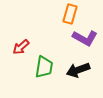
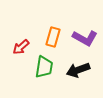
orange rectangle: moved 17 px left, 23 px down
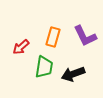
purple L-shape: moved 2 px up; rotated 35 degrees clockwise
black arrow: moved 5 px left, 4 px down
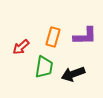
purple L-shape: rotated 65 degrees counterclockwise
